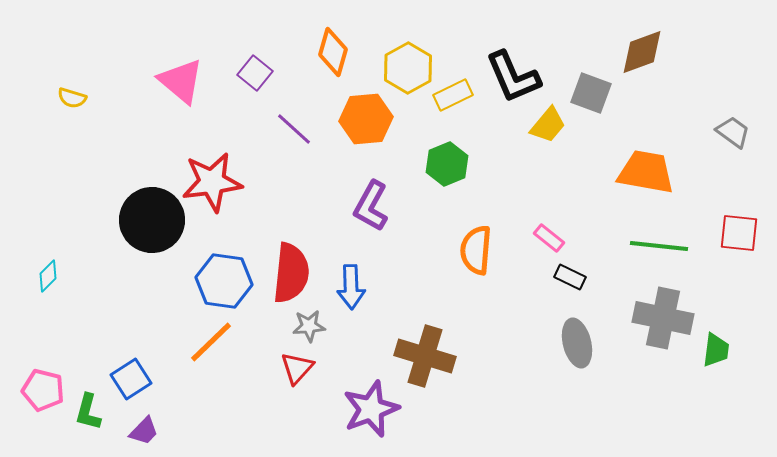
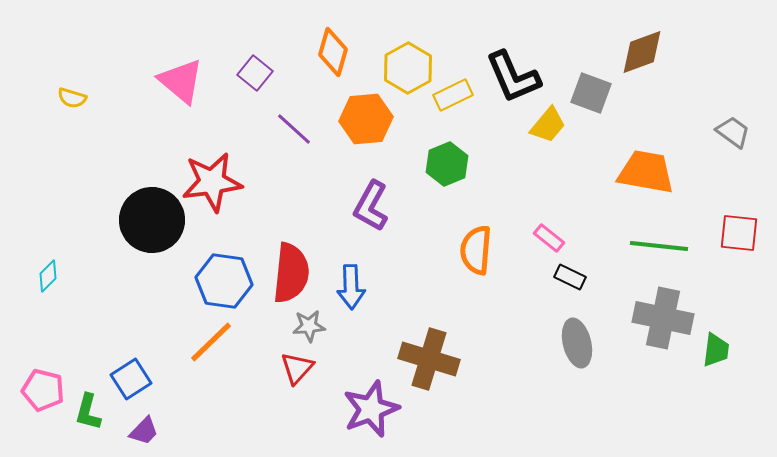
brown cross: moved 4 px right, 3 px down
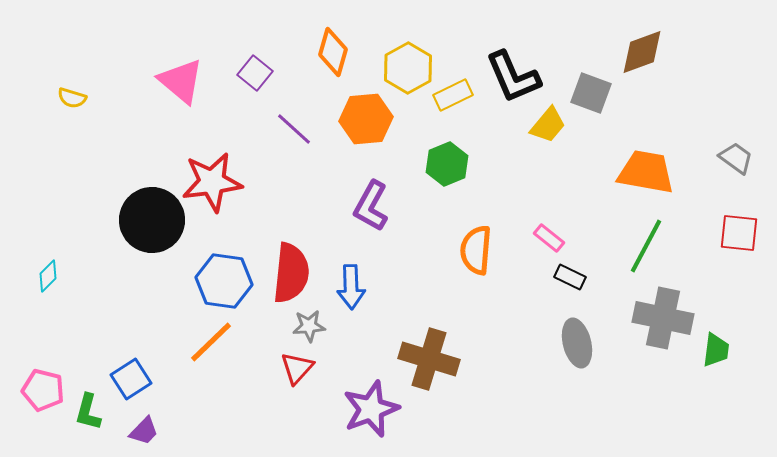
gray trapezoid: moved 3 px right, 26 px down
green line: moved 13 px left; rotated 68 degrees counterclockwise
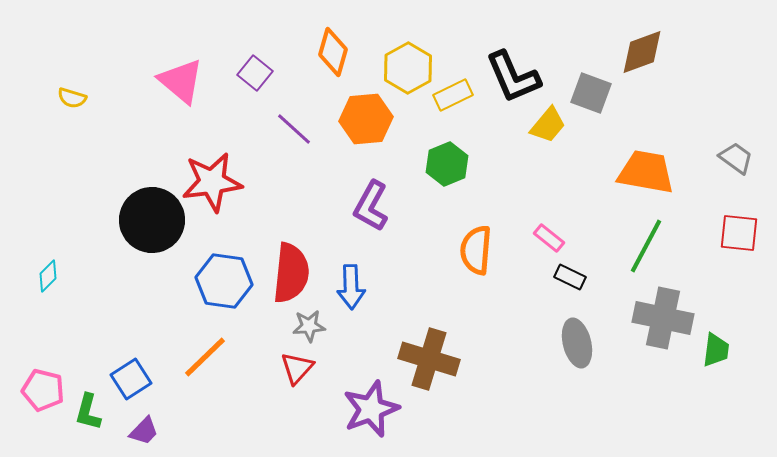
orange line: moved 6 px left, 15 px down
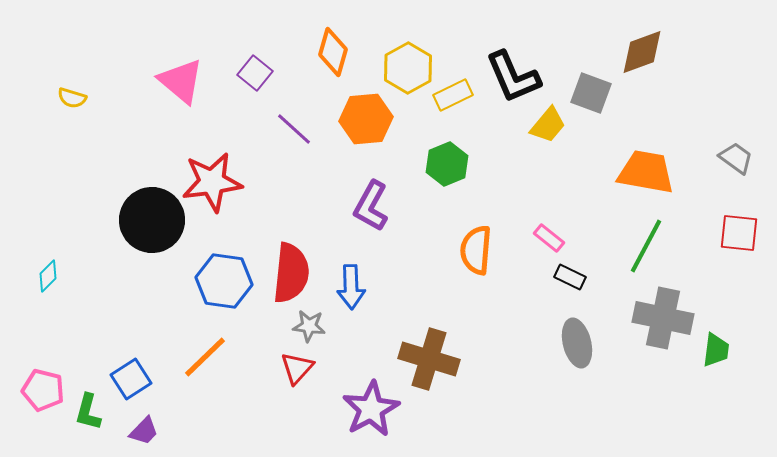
gray star: rotated 12 degrees clockwise
purple star: rotated 8 degrees counterclockwise
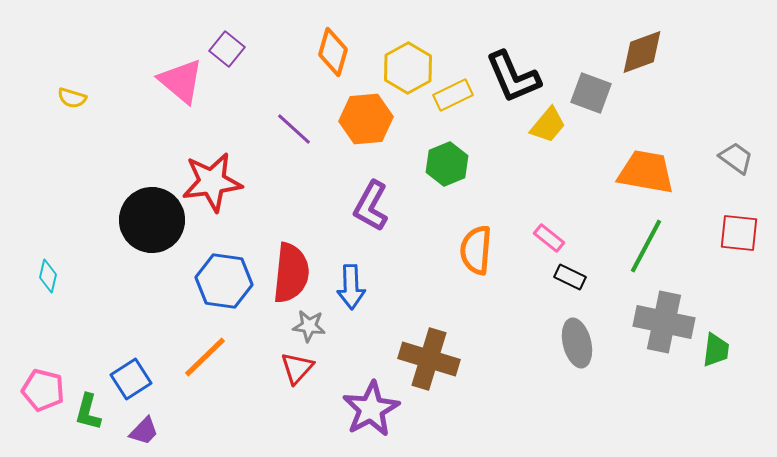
purple square: moved 28 px left, 24 px up
cyan diamond: rotated 32 degrees counterclockwise
gray cross: moved 1 px right, 4 px down
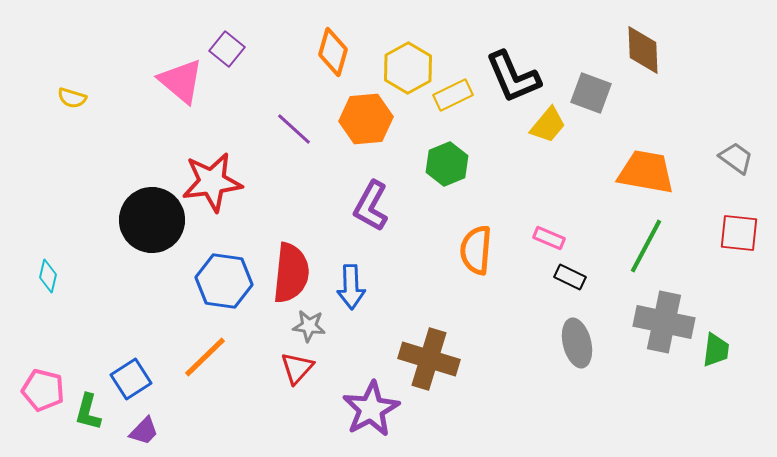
brown diamond: moved 1 px right, 2 px up; rotated 72 degrees counterclockwise
pink rectangle: rotated 16 degrees counterclockwise
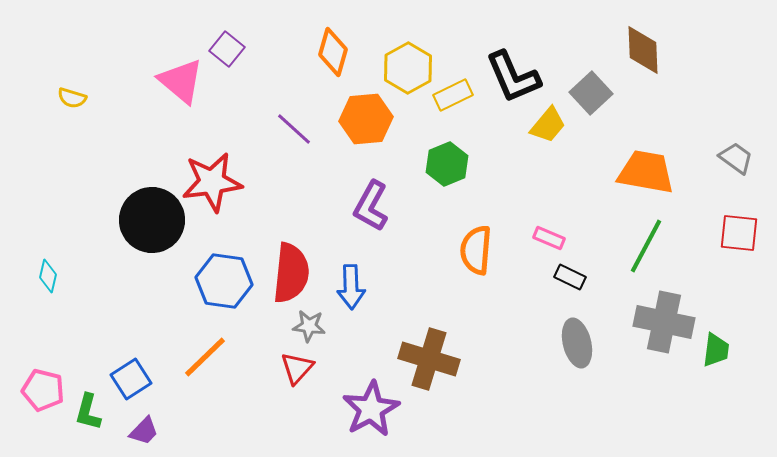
gray square: rotated 27 degrees clockwise
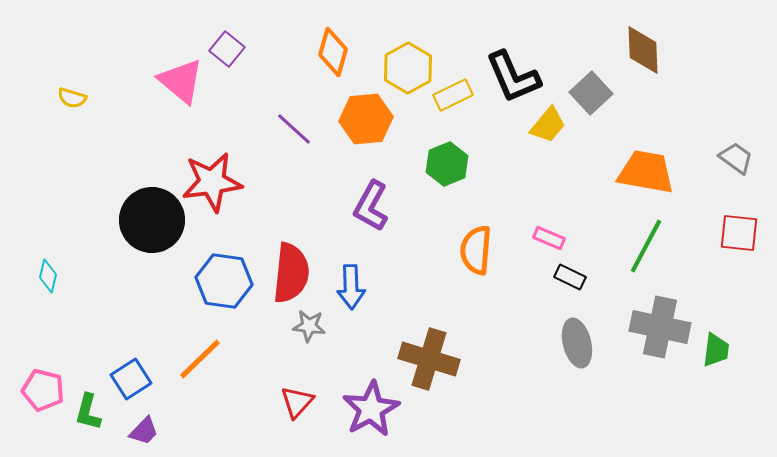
gray cross: moved 4 px left, 5 px down
orange line: moved 5 px left, 2 px down
red triangle: moved 34 px down
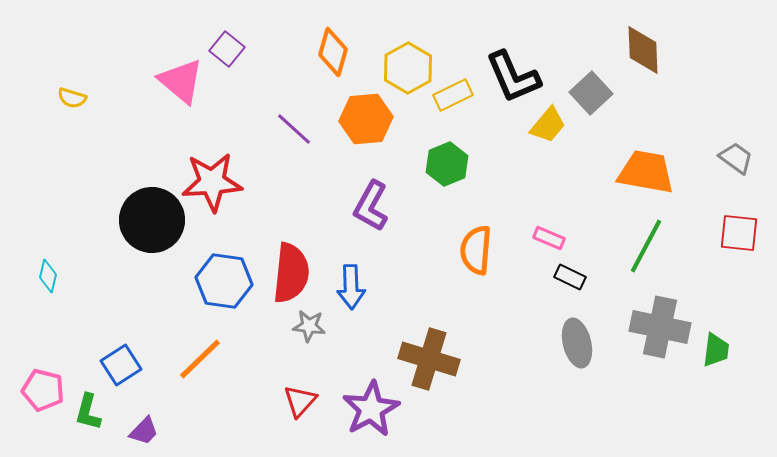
red star: rotated 4 degrees clockwise
blue square: moved 10 px left, 14 px up
red triangle: moved 3 px right, 1 px up
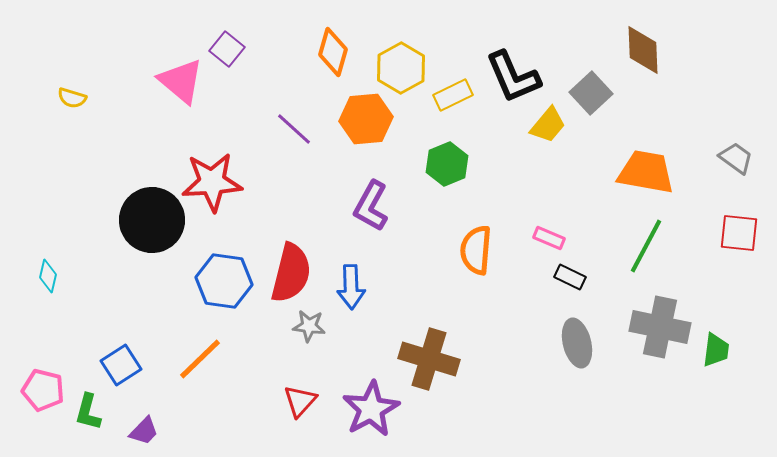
yellow hexagon: moved 7 px left
red semicircle: rotated 8 degrees clockwise
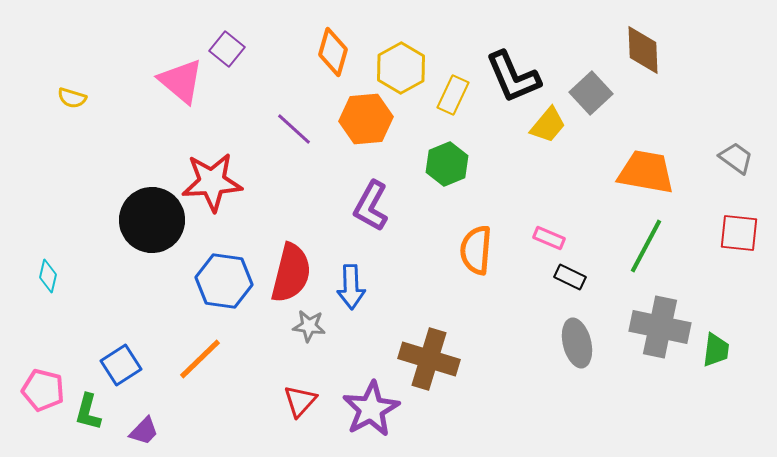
yellow rectangle: rotated 39 degrees counterclockwise
